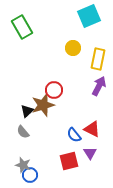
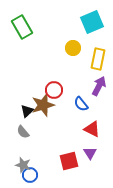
cyan square: moved 3 px right, 6 px down
blue semicircle: moved 7 px right, 31 px up
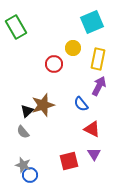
green rectangle: moved 6 px left
red circle: moved 26 px up
purple triangle: moved 4 px right, 1 px down
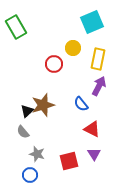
gray star: moved 14 px right, 11 px up
